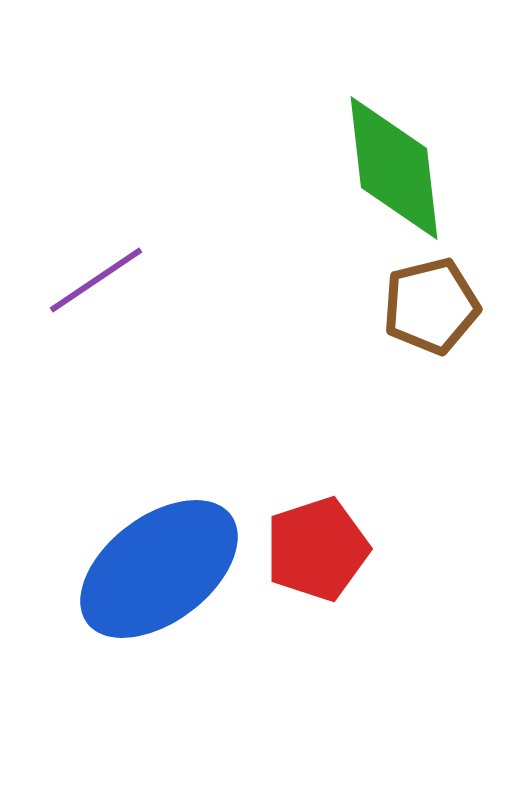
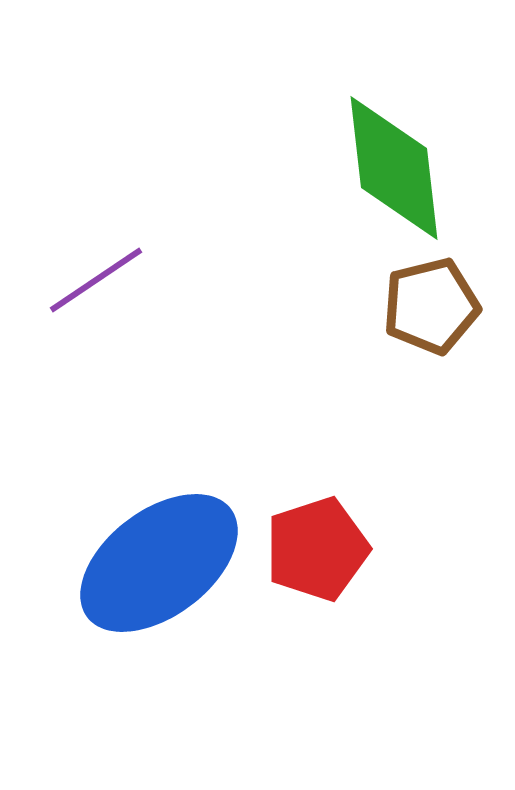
blue ellipse: moved 6 px up
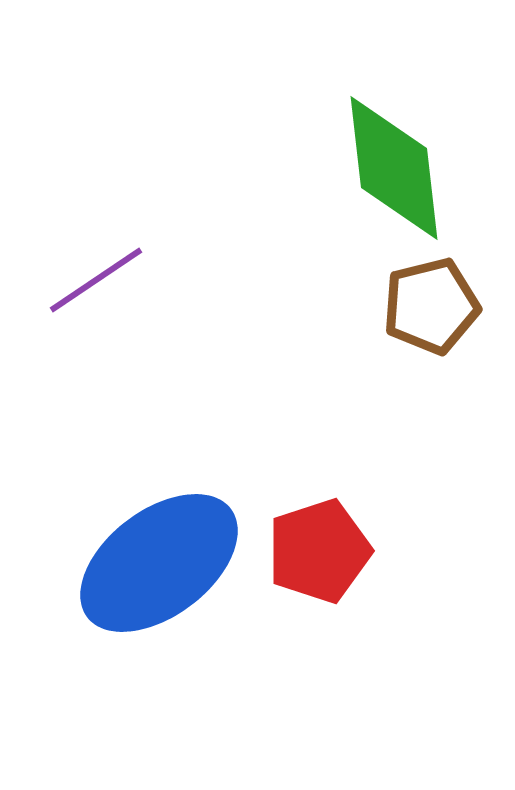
red pentagon: moved 2 px right, 2 px down
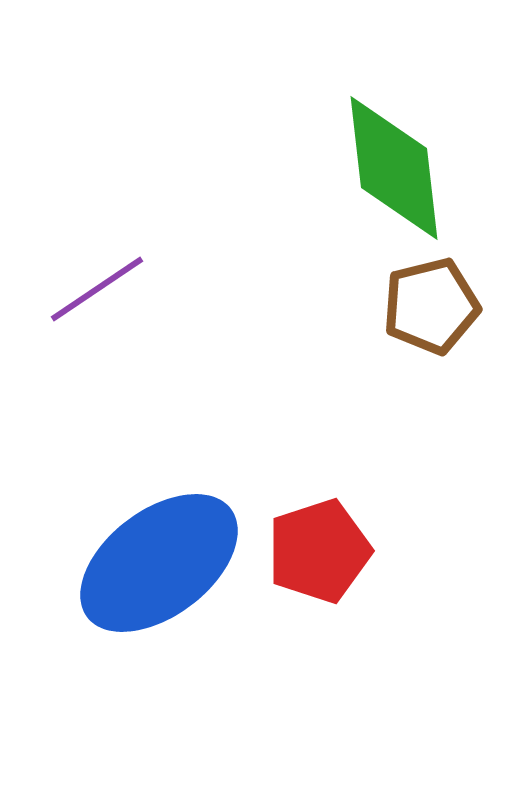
purple line: moved 1 px right, 9 px down
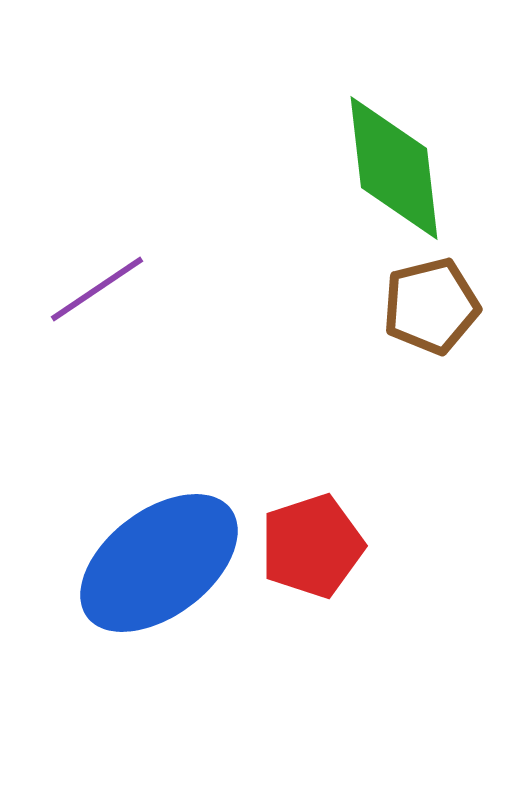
red pentagon: moved 7 px left, 5 px up
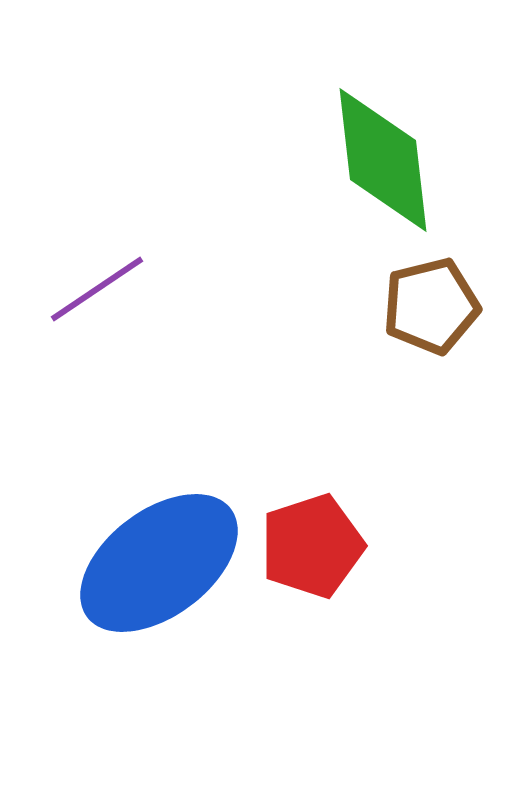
green diamond: moved 11 px left, 8 px up
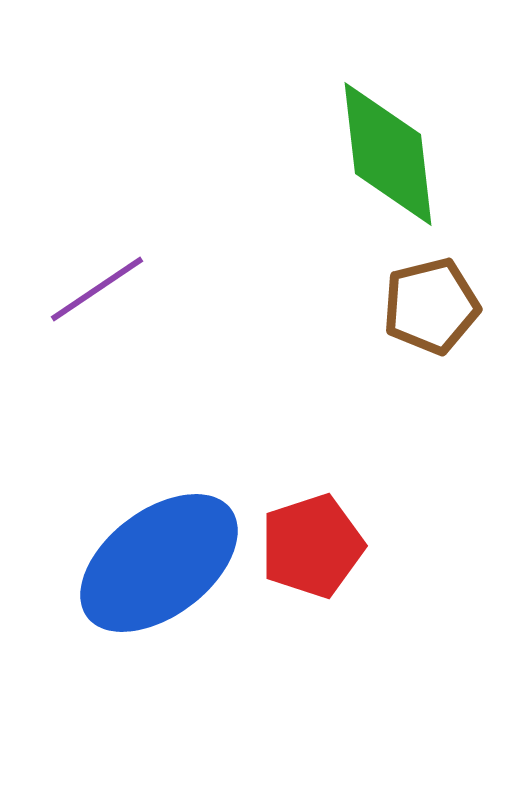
green diamond: moved 5 px right, 6 px up
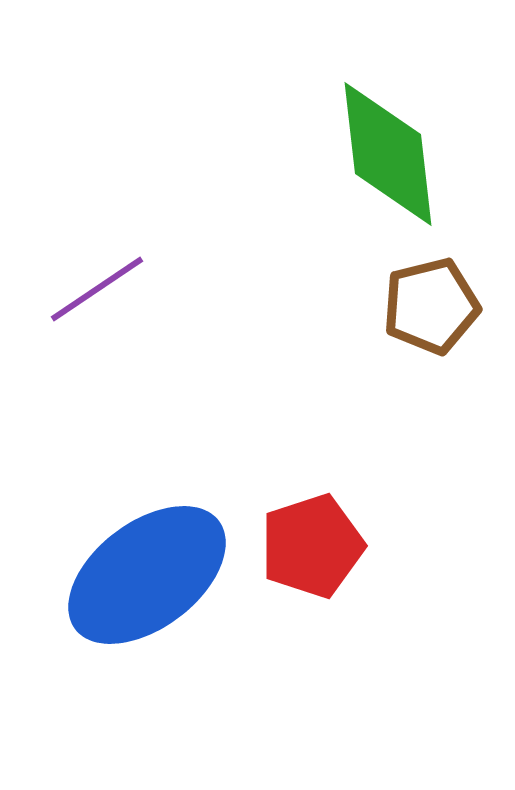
blue ellipse: moved 12 px left, 12 px down
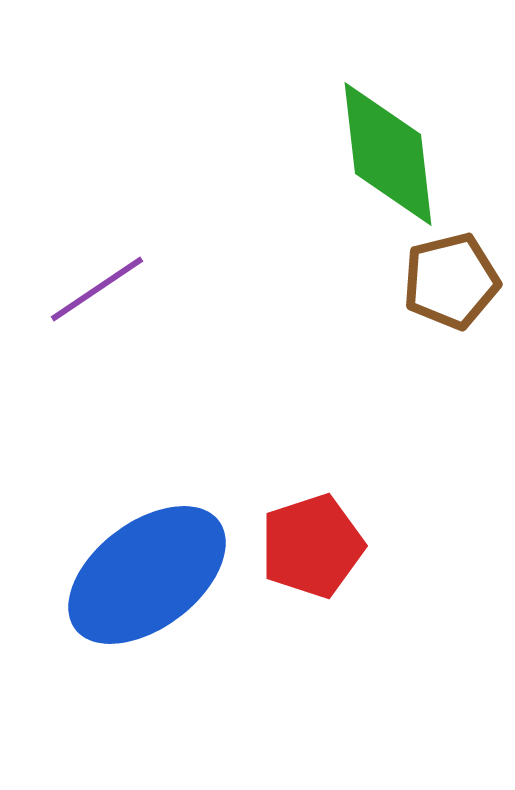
brown pentagon: moved 20 px right, 25 px up
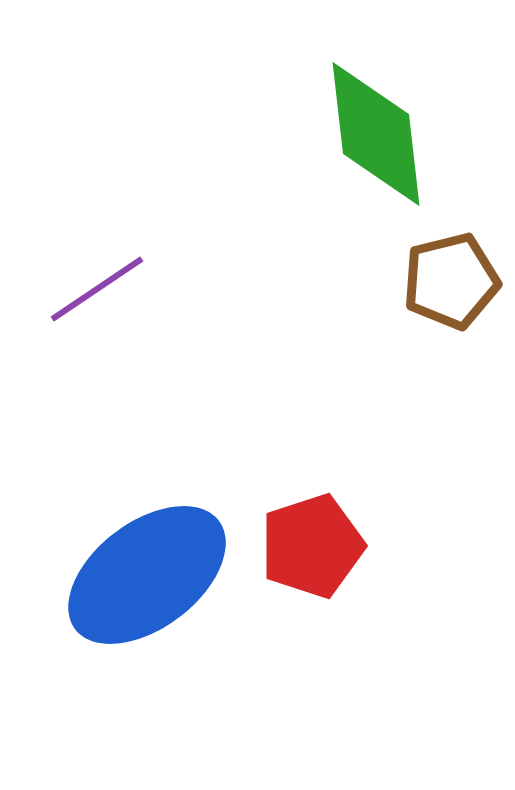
green diamond: moved 12 px left, 20 px up
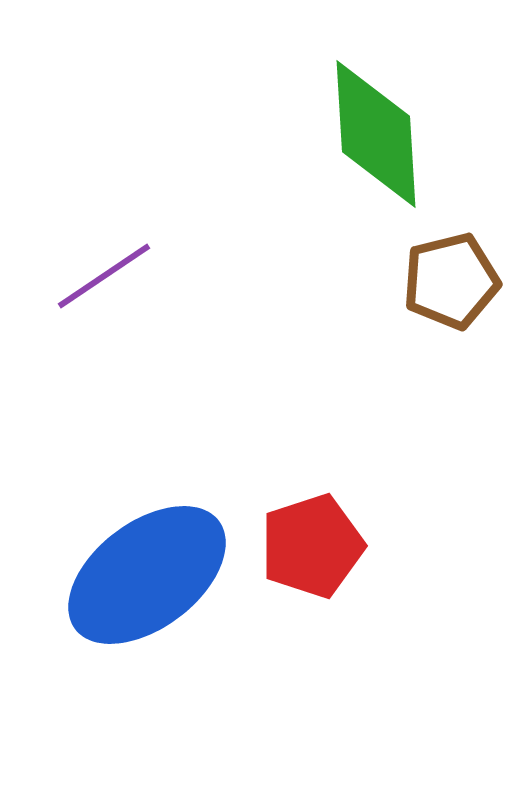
green diamond: rotated 3 degrees clockwise
purple line: moved 7 px right, 13 px up
